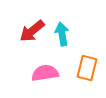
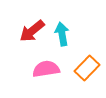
orange rectangle: rotated 30 degrees clockwise
pink semicircle: moved 1 px right, 4 px up
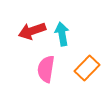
red arrow: rotated 20 degrees clockwise
pink semicircle: rotated 72 degrees counterclockwise
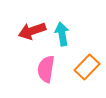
orange rectangle: moved 1 px up
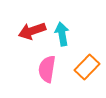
pink semicircle: moved 1 px right
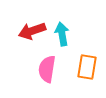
orange rectangle: rotated 35 degrees counterclockwise
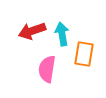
orange rectangle: moved 3 px left, 13 px up
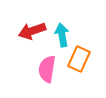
cyan arrow: moved 1 px down
orange rectangle: moved 5 px left, 5 px down; rotated 15 degrees clockwise
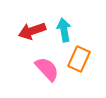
cyan arrow: moved 2 px right, 5 px up
pink semicircle: rotated 128 degrees clockwise
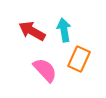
red arrow: rotated 48 degrees clockwise
pink semicircle: moved 2 px left, 1 px down
